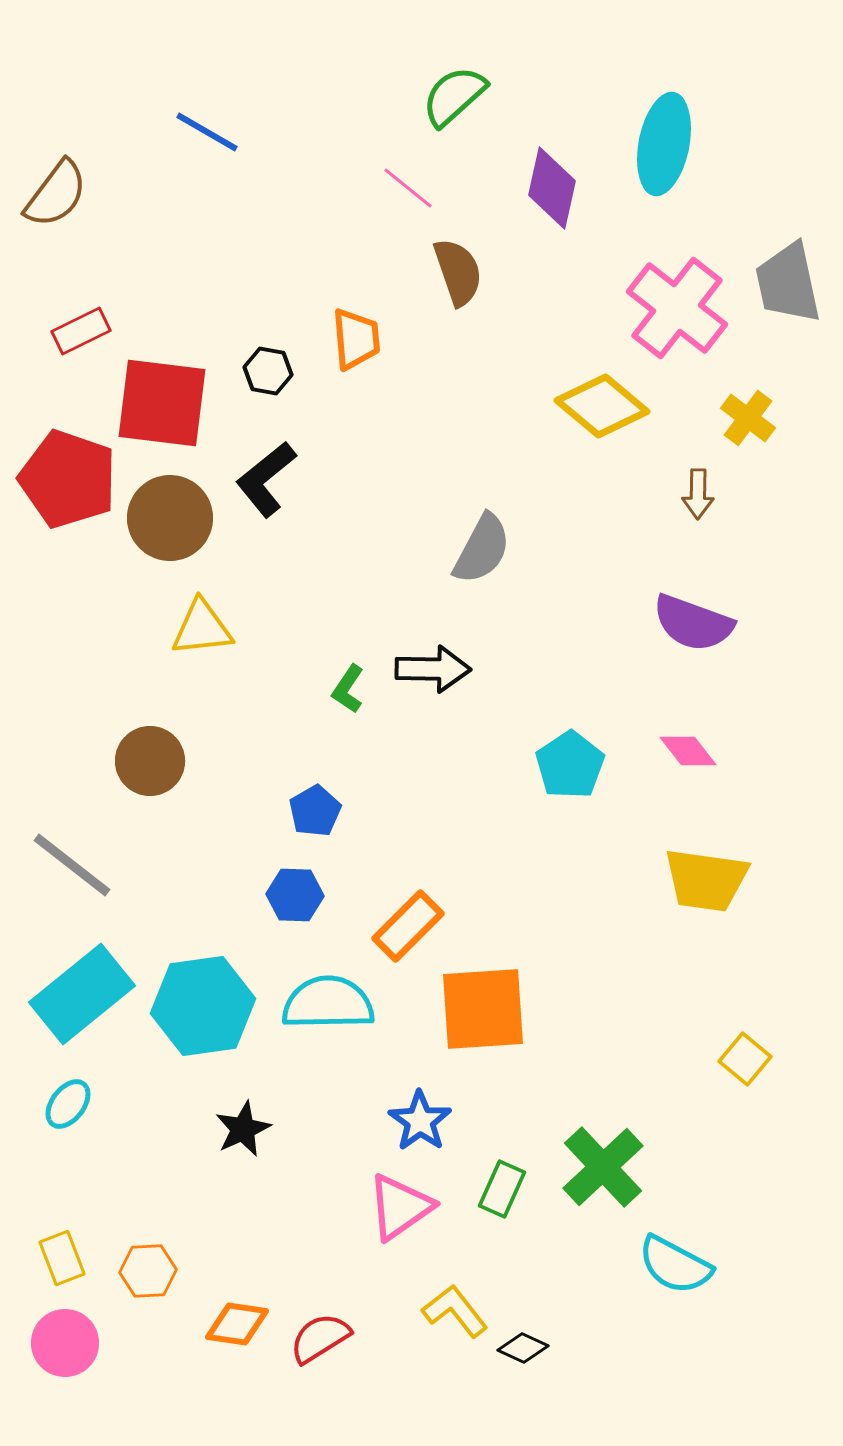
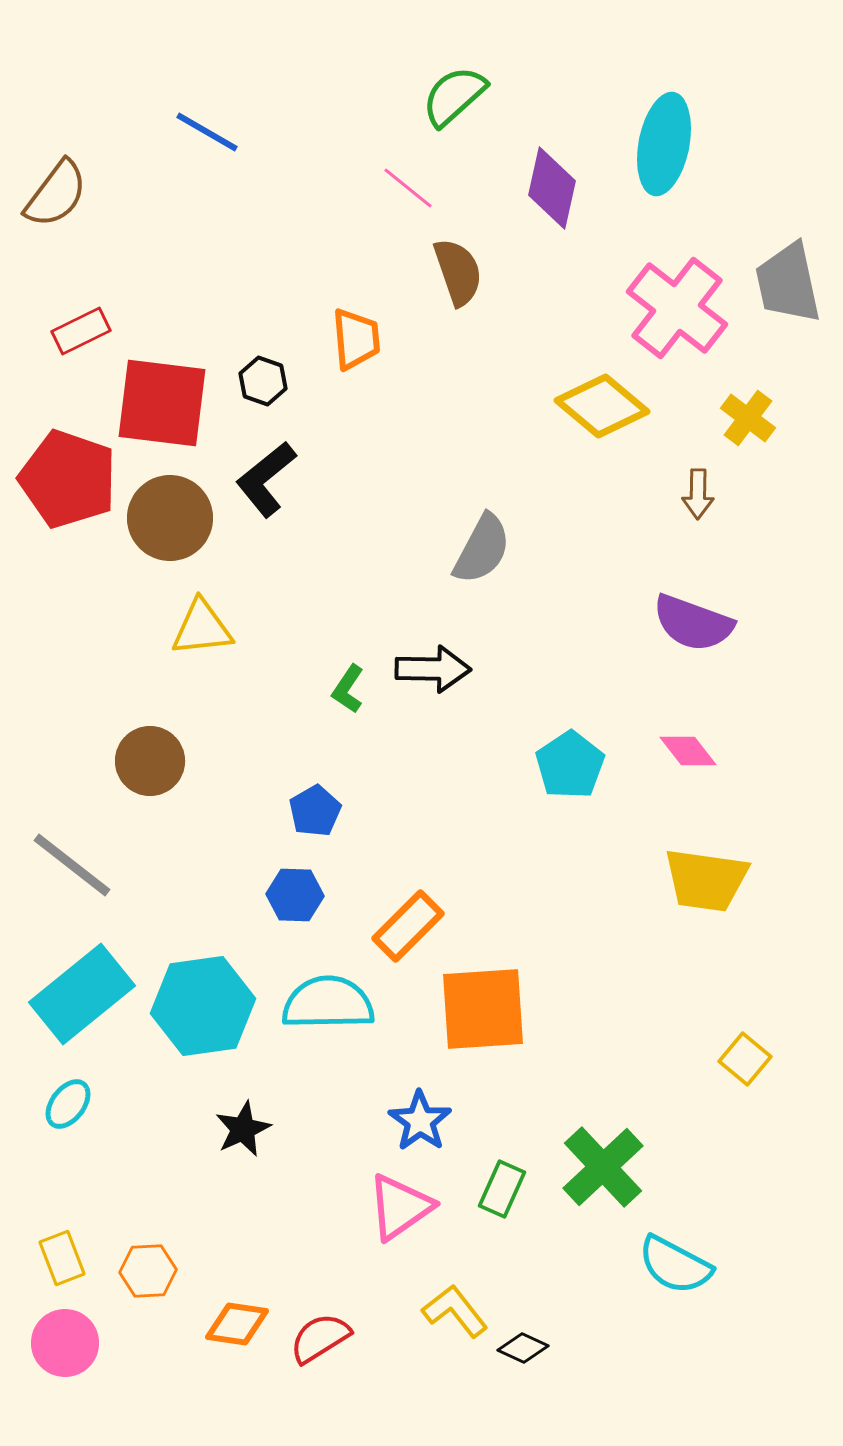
black hexagon at (268, 371): moved 5 px left, 10 px down; rotated 9 degrees clockwise
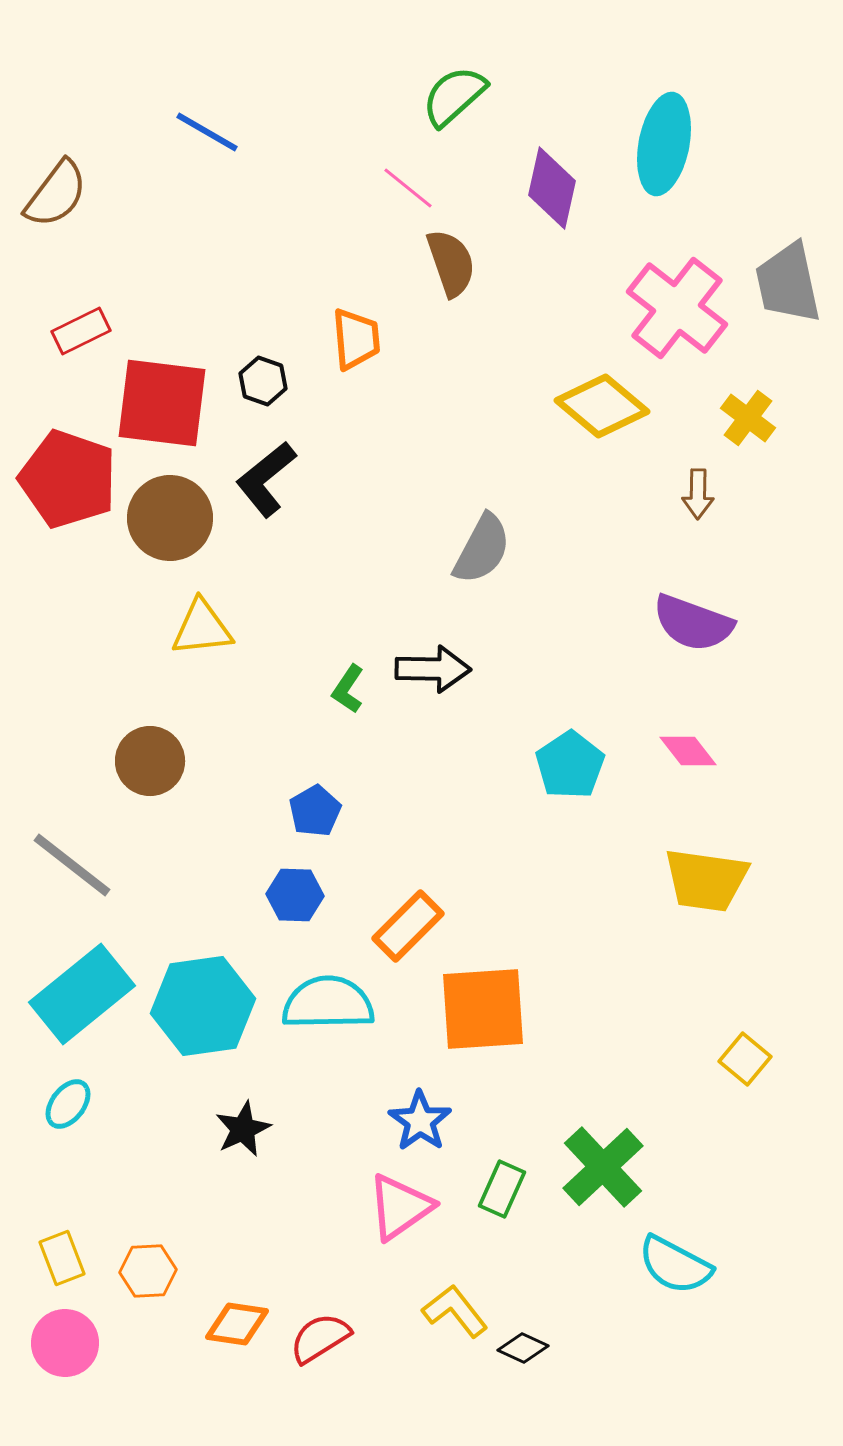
brown semicircle at (458, 272): moved 7 px left, 9 px up
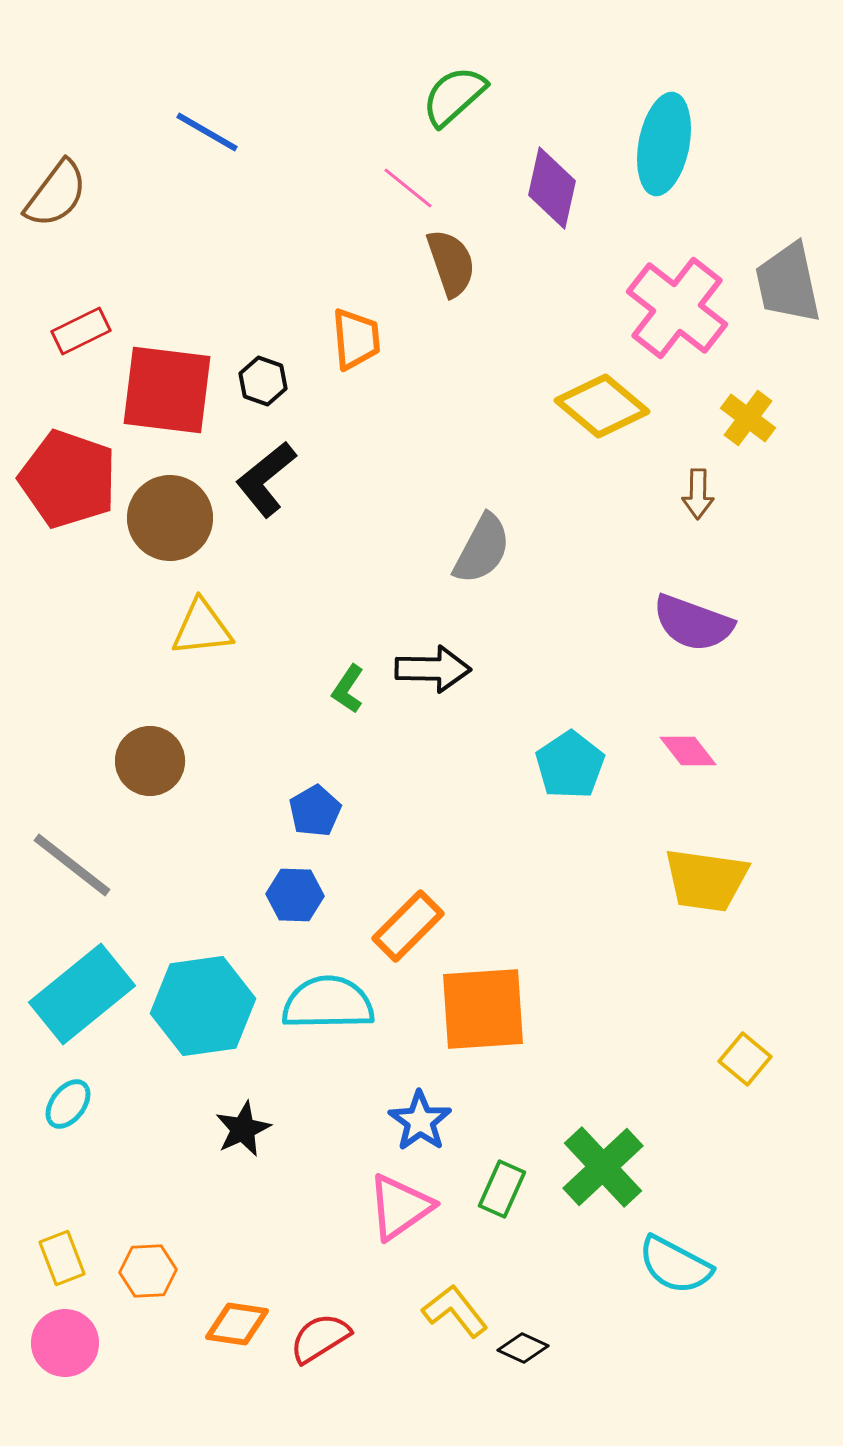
red square at (162, 403): moved 5 px right, 13 px up
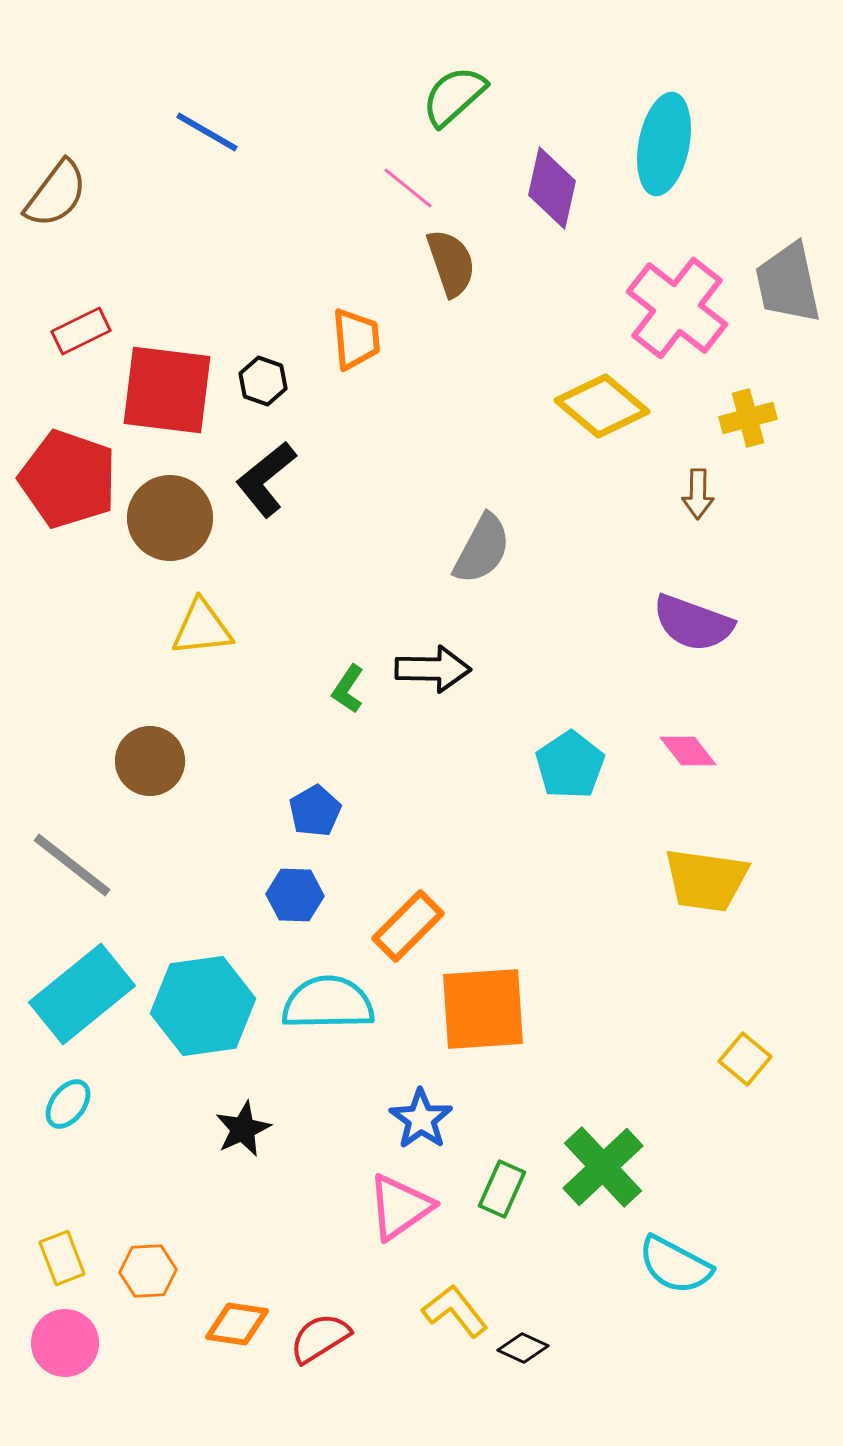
yellow cross at (748, 418): rotated 38 degrees clockwise
blue star at (420, 1121): moved 1 px right, 2 px up
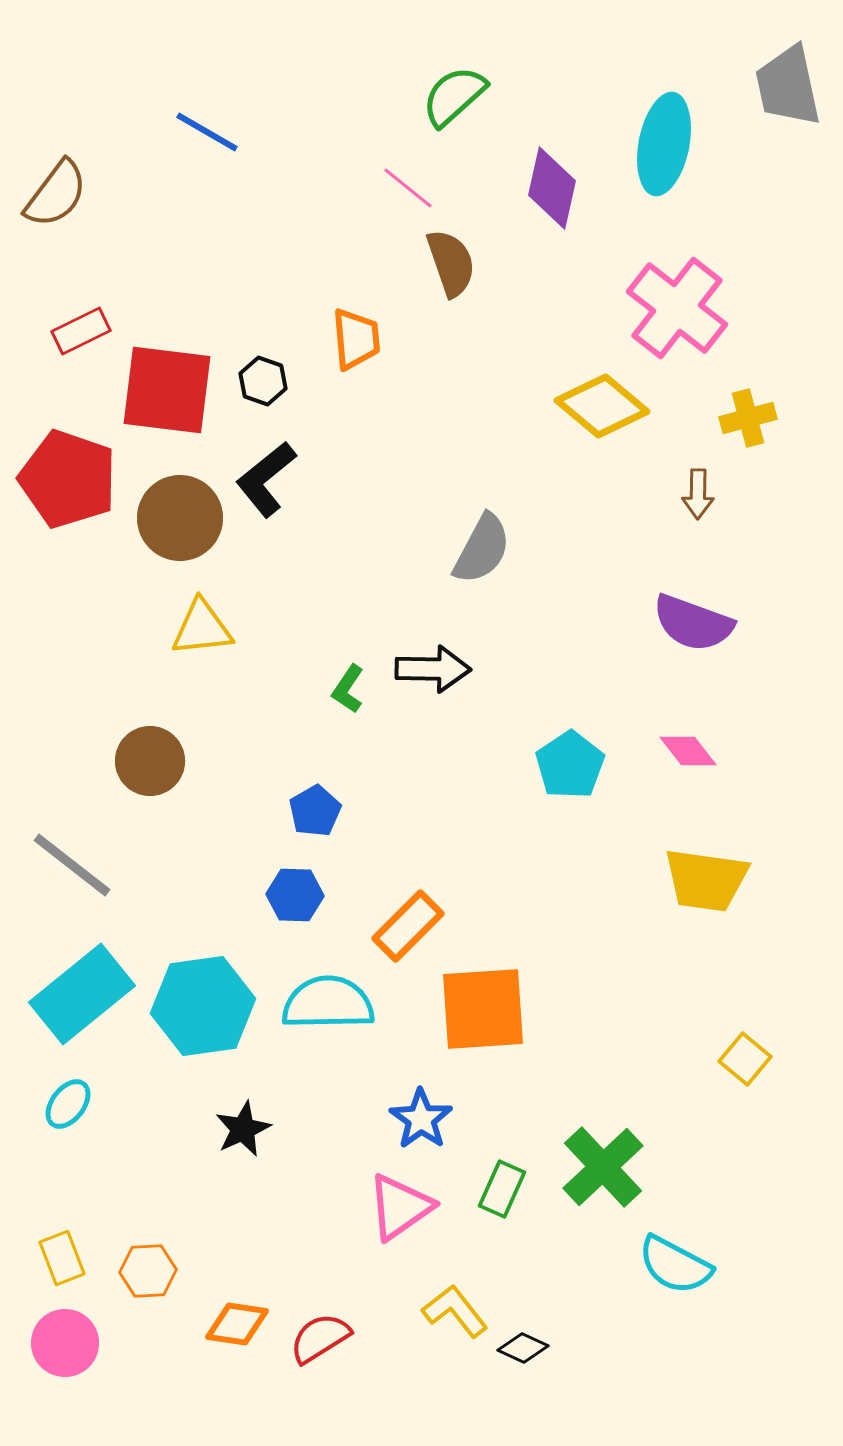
gray trapezoid at (788, 283): moved 197 px up
brown circle at (170, 518): moved 10 px right
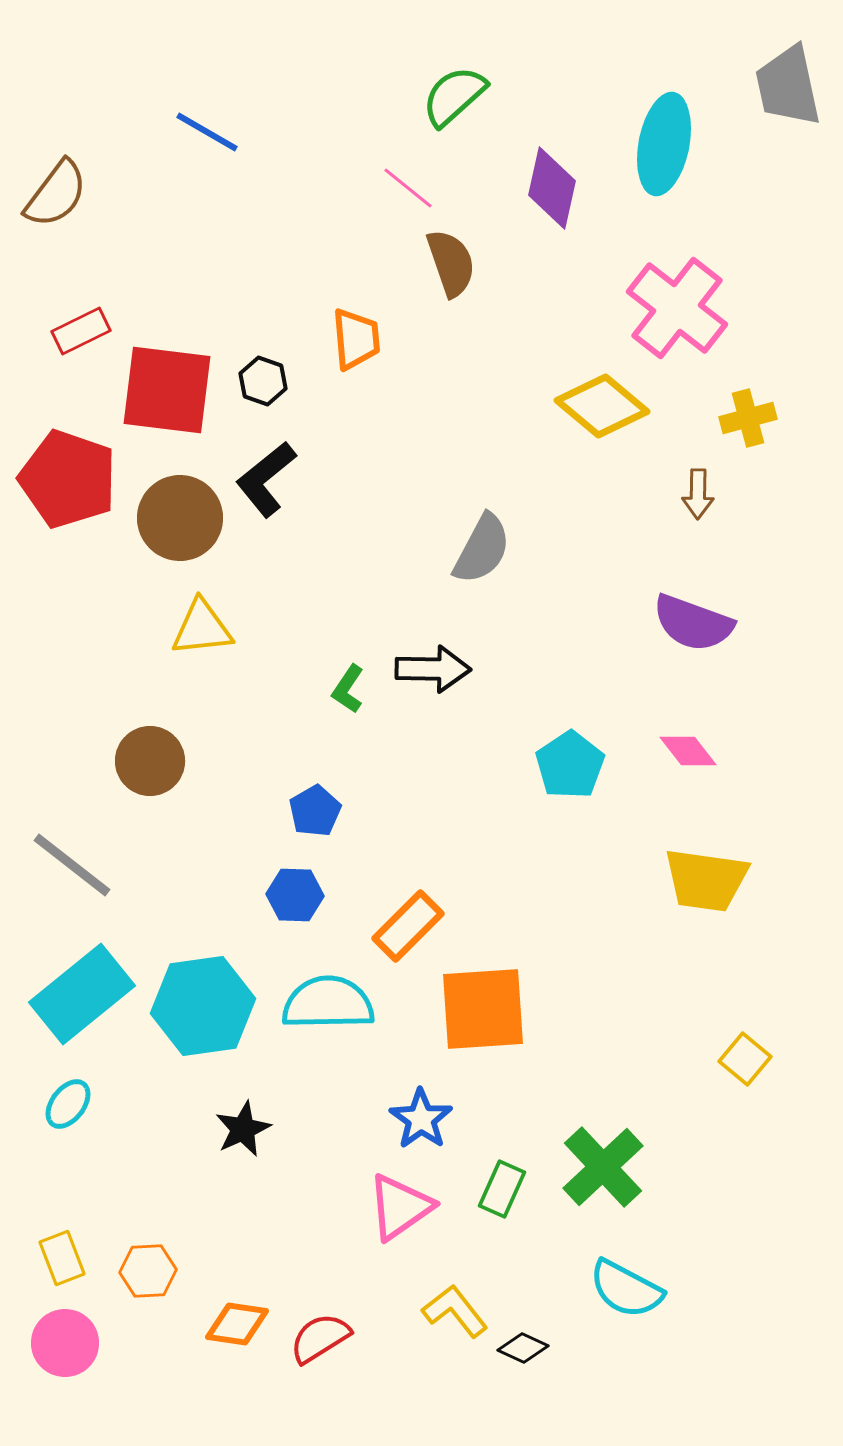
cyan semicircle at (675, 1265): moved 49 px left, 24 px down
